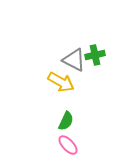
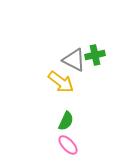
yellow arrow: rotated 8 degrees clockwise
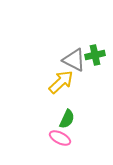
yellow arrow: rotated 80 degrees counterclockwise
green semicircle: moved 1 px right, 2 px up
pink ellipse: moved 8 px left, 7 px up; rotated 20 degrees counterclockwise
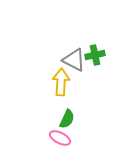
yellow arrow: rotated 44 degrees counterclockwise
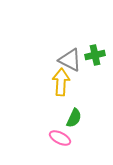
gray triangle: moved 4 px left
green semicircle: moved 7 px right, 1 px up
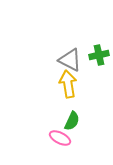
green cross: moved 4 px right
yellow arrow: moved 7 px right, 2 px down; rotated 12 degrees counterclockwise
green semicircle: moved 2 px left, 3 px down
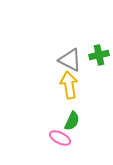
yellow arrow: moved 1 px right, 1 px down
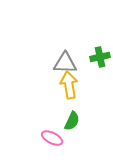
green cross: moved 1 px right, 2 px down
gray triangle: moved 5 px left, 3 px down; rotated 25 degrees counterclockwise
pink ellipse: moved 8 px left
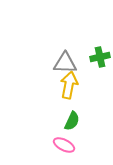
yellow arrow: rotated 20 degrees clockwise
pink ellipse: moved 12 px right, 7 px down
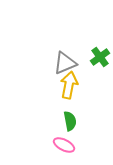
green cross: rotated 24 degrees counterclockwise
gray triangle: rotated 25 degrees counterclockwise
green semicircle: moved 2 px left; rotated 36 degrees counterclockwise
